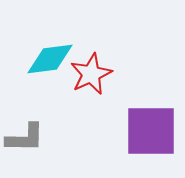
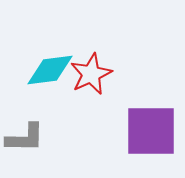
cyan diamond: moved 11 px down
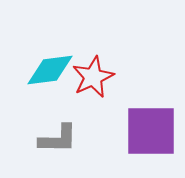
red star: moved 2 px right, 3 px down
gray L-shape: moved 33 px right, 1 px down
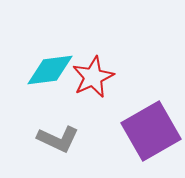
purple square: rotated 30 degrees counterclockwise
gray L-shape: rotated 24 degrees clockwise
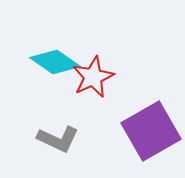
cyan diamond: moved 5 px right, 8 px up; rotated 42 degrees clockwise
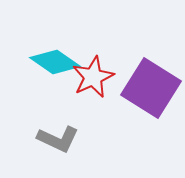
purple square: moved 43 px up; rotated 28 degrees counterclockwise
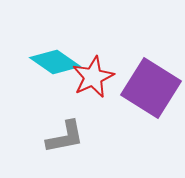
gray L-shape: moved 7 px right, 2 px up; rotated 36 degrees counterclockwise
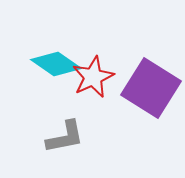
cyan diamond: moved 1 px right, 2 px down
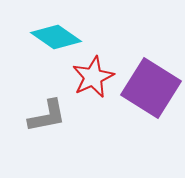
cyan diamond: moved 27 px up
gray L-shape: moved 18 px left, 21 px up
